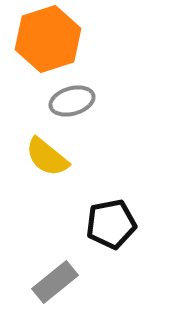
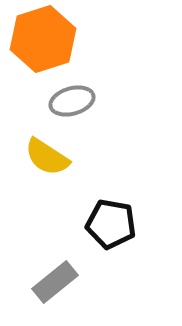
orange hexagon: moved 5 px left
yellow semicircle: rotated 6 degrees counterclockwise
black pentagon: rotated 21 degrees clockwise
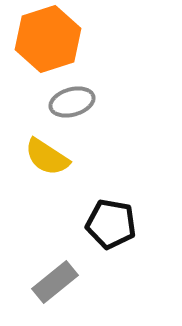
orange hexagon: moved 5 px right
gray ellipse: moved 1 px down
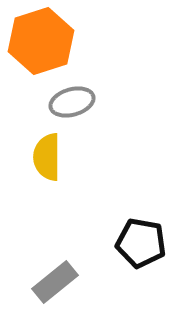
orange hexagon: moved 7 px left, 2 px down
yellow semicircle: rotated 57 degrees clockwise
black pentagon: moved 30 px right, 19 px down
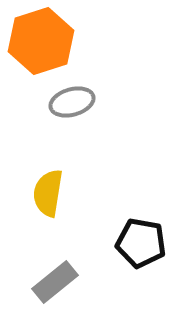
yellow semicircle: moved 1 px right, 36 px down; rotated 9 degrees clockwise
